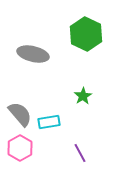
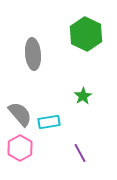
gray ellipse: rotated 72 degrees clockwise
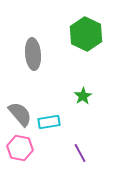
pink hexagon: rotated 20 degrees counterclockwise
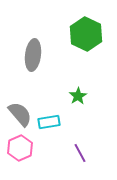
gray ellipse: moved 1 px down; rotated 12 degrees clockwise
green star: moved 5 px left
pink hexagon: rotated 25 degrees clockwise
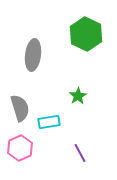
gray semicircle: moved 6 px up; rotated 24 degrees clockwise
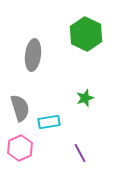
green star: moved 7 px right, 2 px down; rotated 12 degrees clockwise
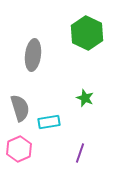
green hexagon: moved 1 px right, 1 px up
green star: rotated 30 degrees counterclockwise
pink hexagon: moved 1 px left, 1 px down
purple line: rotated 48 degrees clockwise
